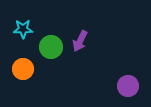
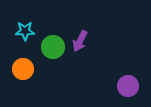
cyan star: moved 2 px right, 2 px down
green circle: moved 2 px right
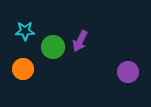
purple circle: moved 14 px up
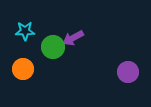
purple arrow: moved 7 px left, 3 px up; rotated 35 degrees clockwise
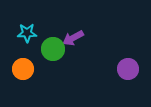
cyan star: moved 2 px right, 2 px down
green circle: moved 2 px down
purple circle: moved 3 px up
